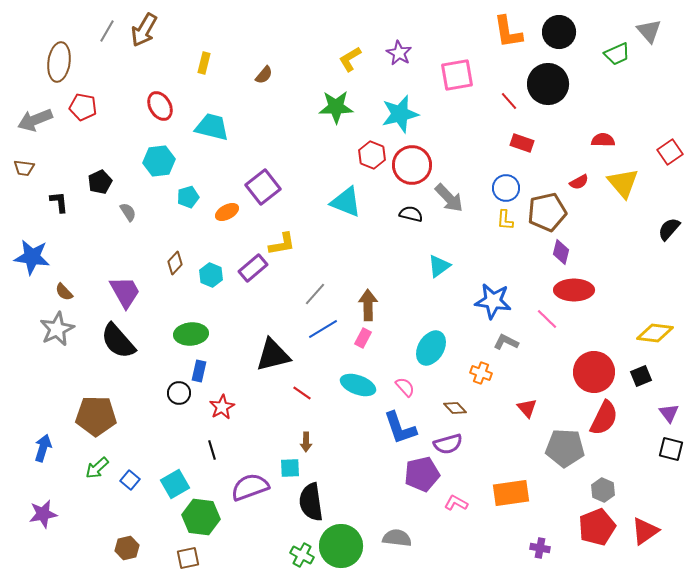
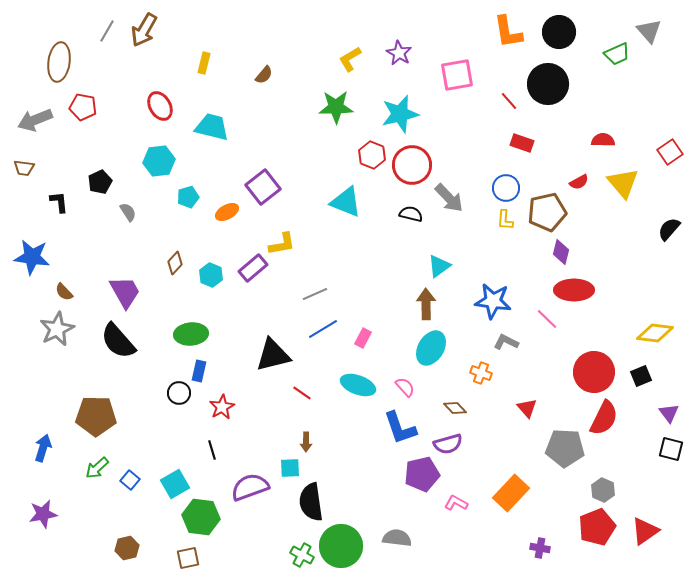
gray line at (315, 294): rotated 25 degrees clockwise
brown arrow at (368, 305): moved 58 px right, 1 px up
orange rectangle at (511, 493): rotated 39 degrees counterclockwise
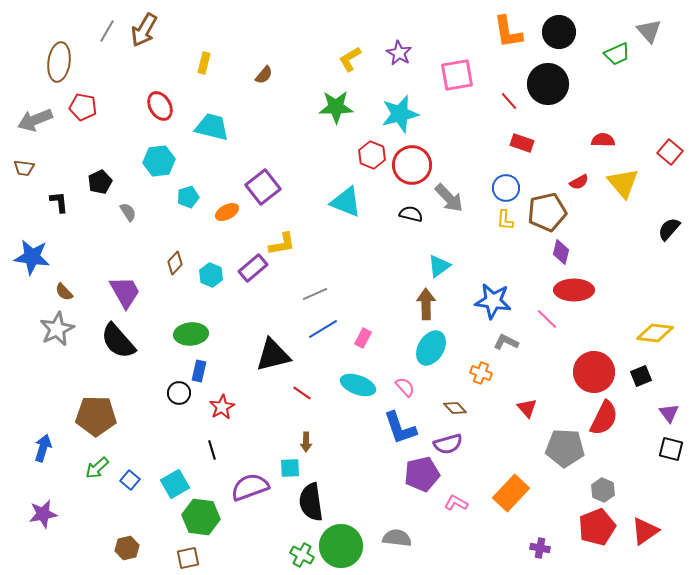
red square at (670, 152): rotated 15 degrees counterclockwise
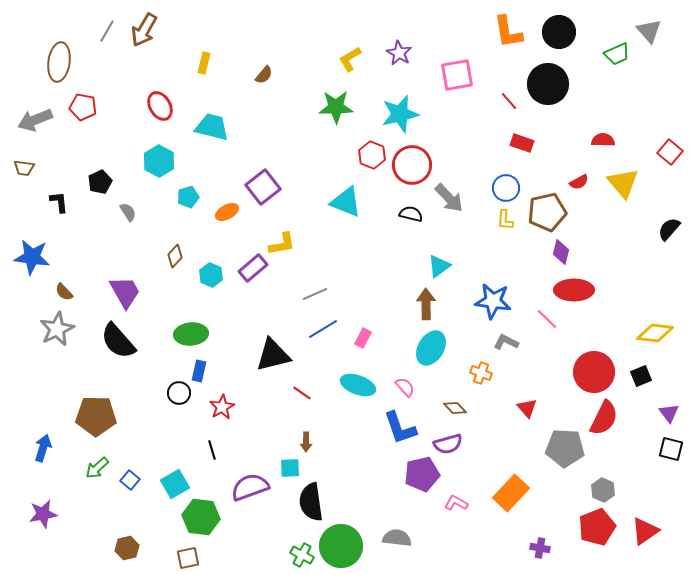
cyan hexagon at (159, 161): rotated 24 degrees counterclockwise
brown diamond at (175, 263): moved 7 px up
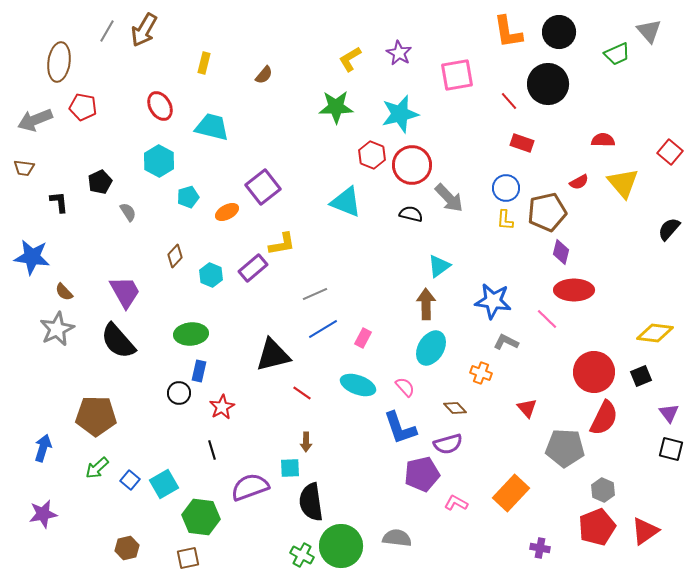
cyan square at (175, 484): moved 11 px left
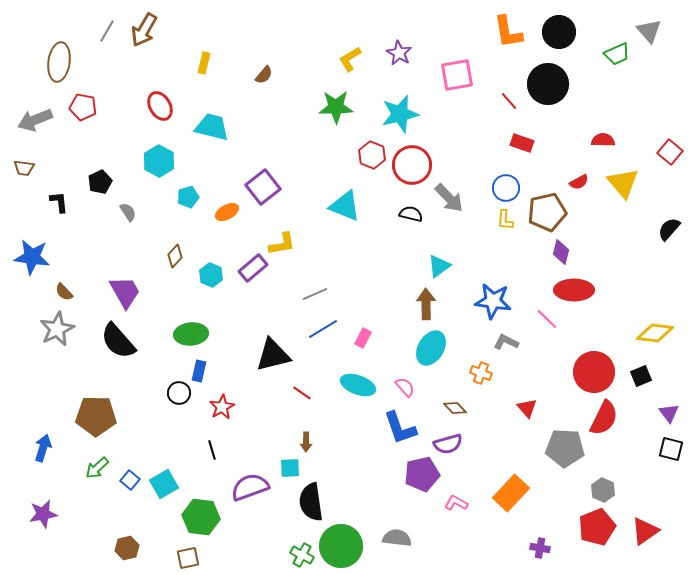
cyan triangle at (346, 202): moved 1 px left, 4 px down
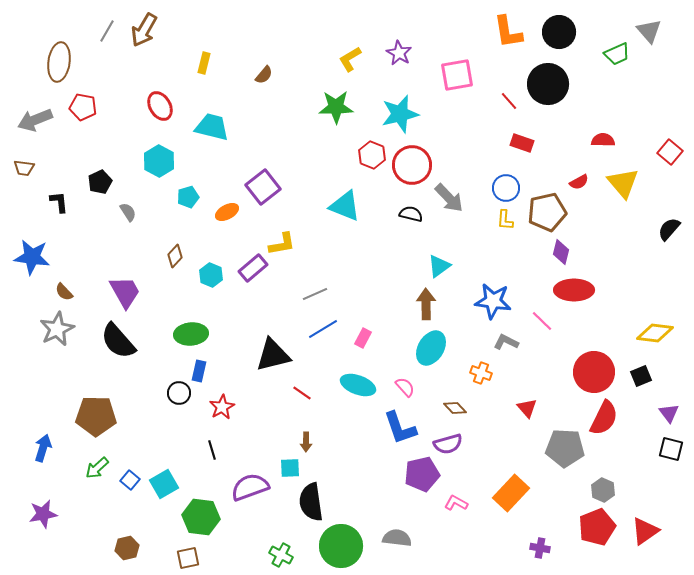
pink line at (547, 319): moved 5 px left, 2 px down
green cross at (302, 555): moved 21 px left
